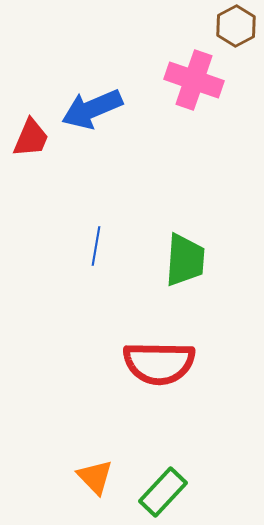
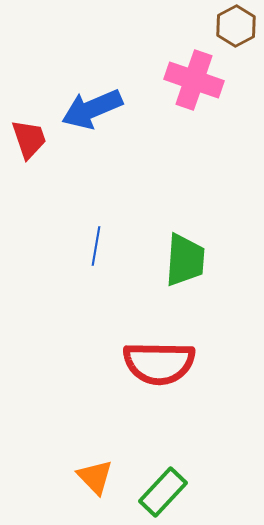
red trapezoid: moved 2 px left, 1 px down; rotated 42 degrees counterclockwise
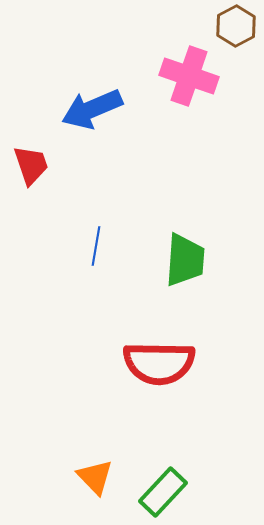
pink cross: moved 5 px left, 4 px up
red trapezoid: moved 2 px right, 26 px down
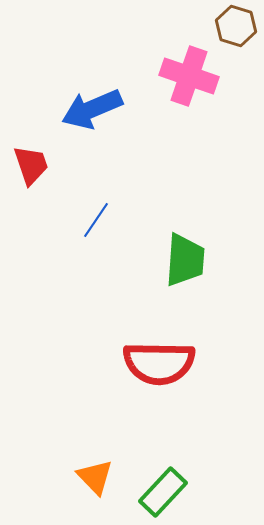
brown hexagon: rotated 15 degrees counterclockwise
blue line: moved 26 px up; rotated 24 degrees clockwise
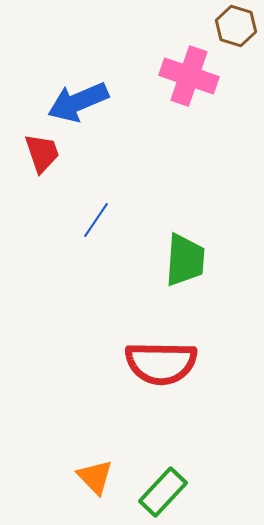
blue arrow: moved 14 px left, 7 px up
red trapezoid: moved 11 px right, 12 px up
red semicircle: moved 2 px right
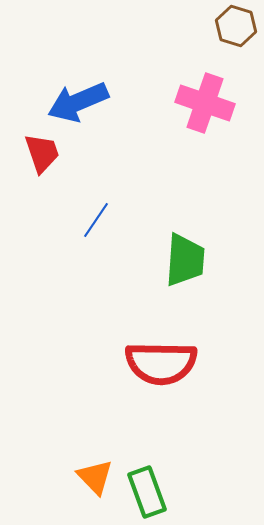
pink cross: moved 16 px right, 27 px down
green rectangle: moved 16 px left; rotated 63 degrees counterclockwise
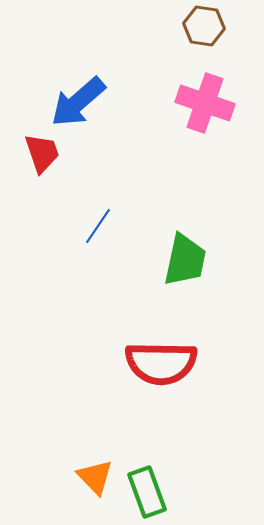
brown hexagon: moved 32 px left; rotated 9 degrees counterclockwise
blue arrow: rotated 18 degrees counterclockwise
blue line: moved 2 px right, 6 px down
green trapezoid: rotated 8 degrees clockwise
